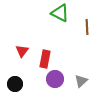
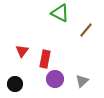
brown line: moved 1 px left, 3 px down; rotated 42 degrees clockwise
gray triangle: moved 1 px right
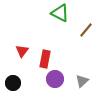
black circle: moved 2 px left, 1 px up
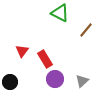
red rectangle: rotated 42 degrees counterclockwise
black circle: moved 3 px left, 1 px up
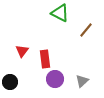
red rectangle: rotated 24 degrees clockwise
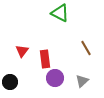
brown line: moved 18 px down; rotated 70 degrees counterclockwise
purple circle: moved 1 px up
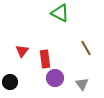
gray triangle: moved 3 px down; rotated 24 degrees counterclockwise
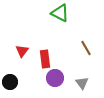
gray triangle: moved 1 px up
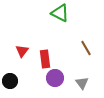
black circle: moved 1 px up
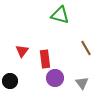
green triangle: moved 2 px down; rotated 12 degrees counterclockwise
